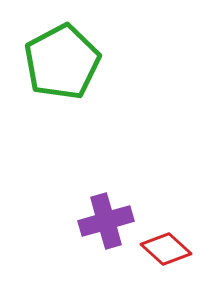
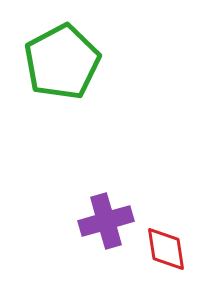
red diamond: rotated 39 degrees clockwise
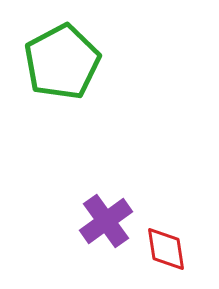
purple cross: rotated 20 degrees counterclockwise
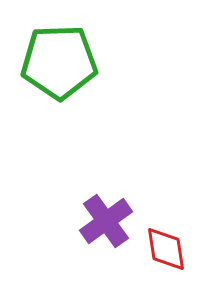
green pentagon: moved 3 px left; rotated 26 degrees clockwise
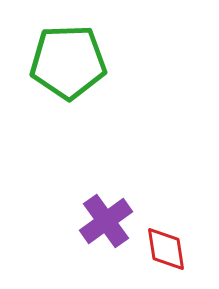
green pentagon: moved 9 px right
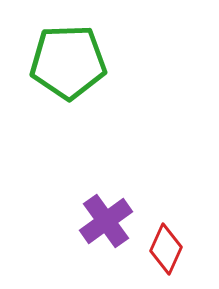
red diamond: rotated 33 degrees clockwise
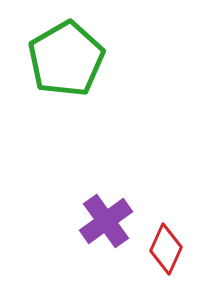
green pentagon: moved 2 px left, 3 px up; rotated 28 degrees counterclockwise
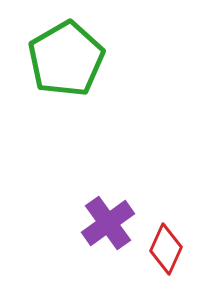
purple cross: moved 2 px right, 2 px down
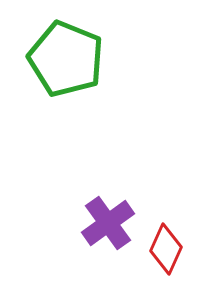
green pentagon: rotated 20 degrees counterclockwise
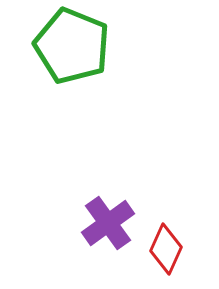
green pentagon: moved 6 px right, 13 px up
